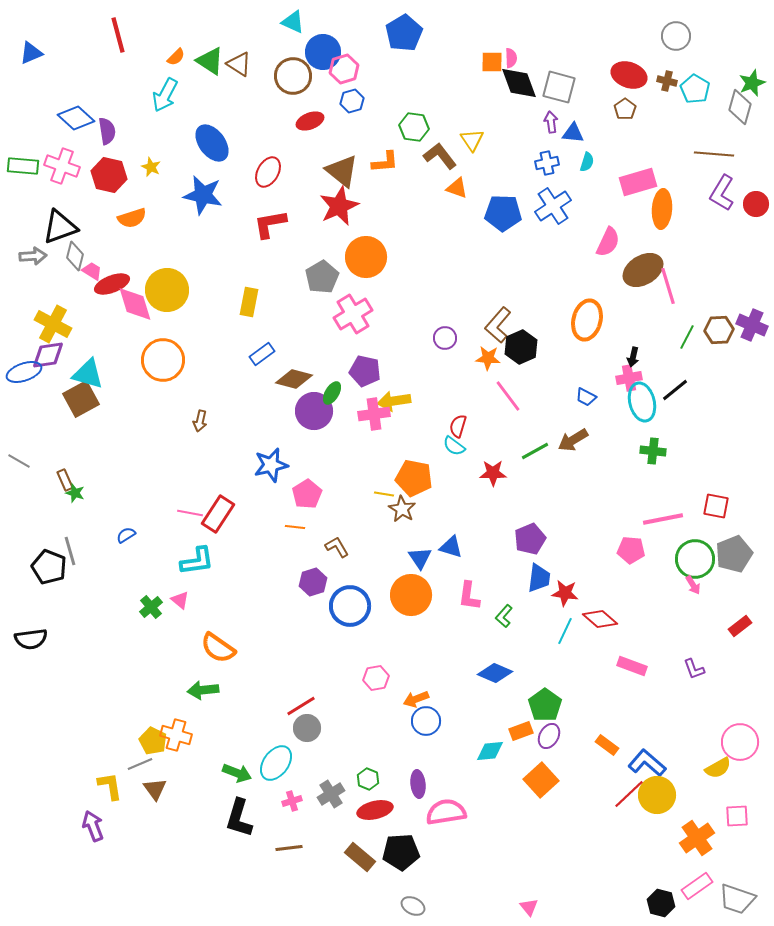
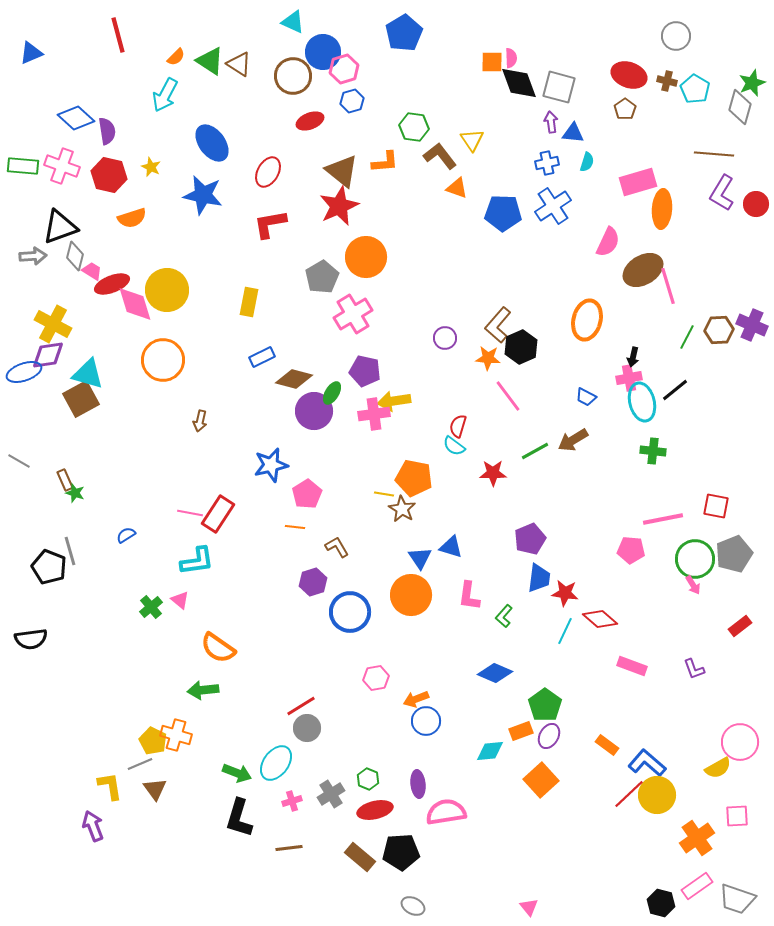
blue rectangle at (262, 354): moved 3 px down; rotated 10 degrees clockwise
blue circle at (350, 606): moved 6 px down
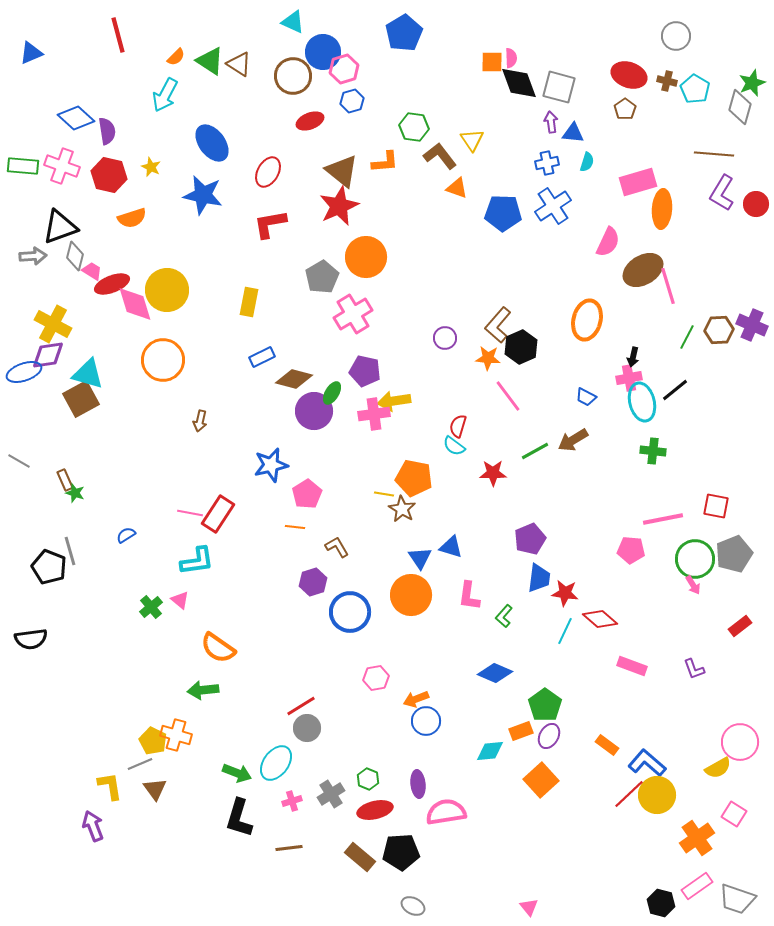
pink square at (737, 816): moved 3 px left, 2 px up; rotated 35 degrees clockwise
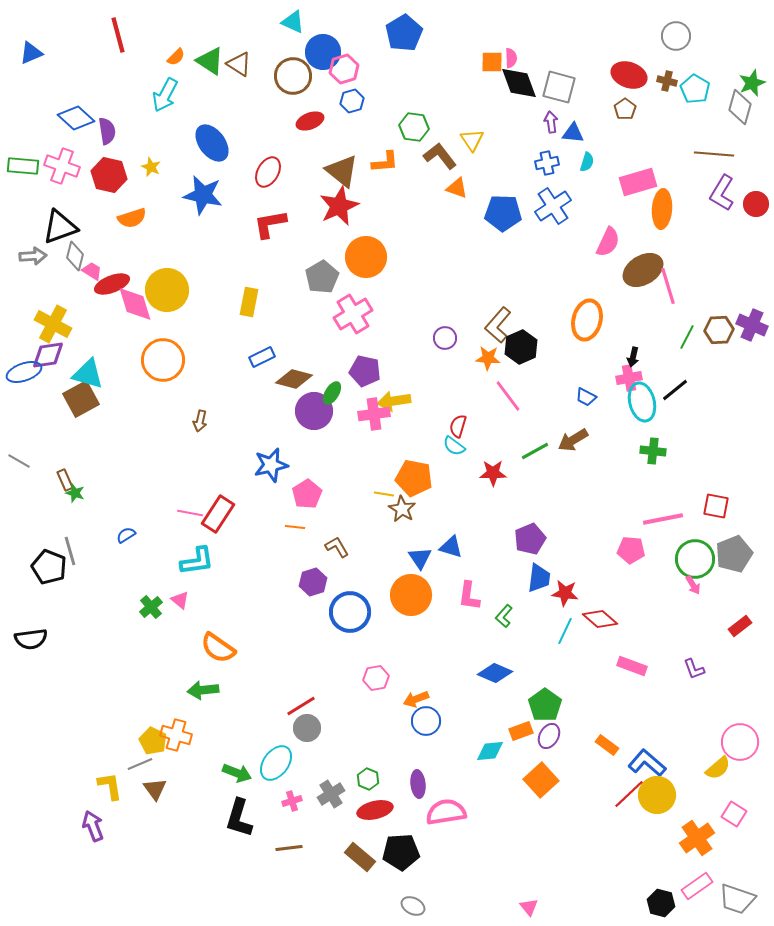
yellow semicircle at (718, 768): rotated 12 degrees counterclockwise
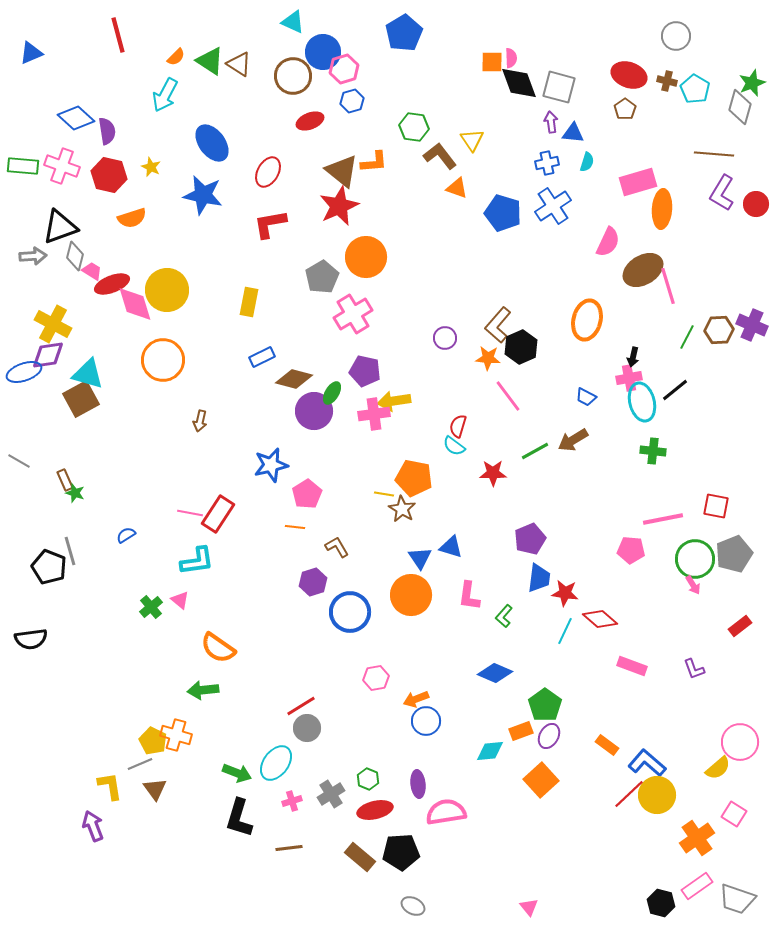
orange L-shape at (385, 162): moved 11 px left
blue pentagon at (503, 213): rotated 15 degrees clockwise
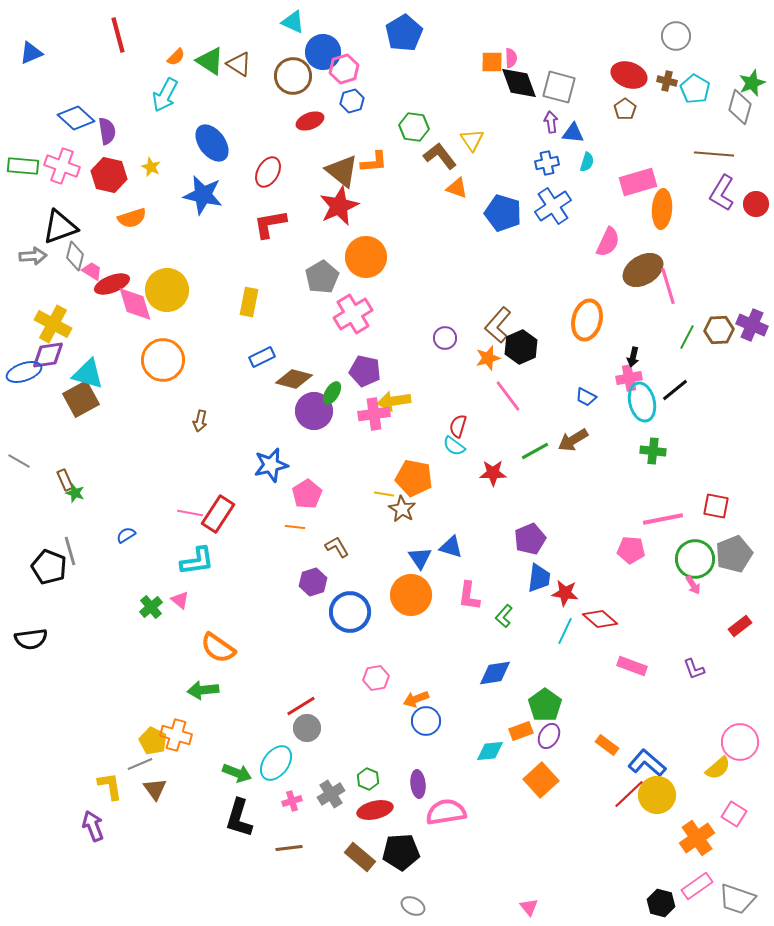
orange star at (488, 358): rotated 20 degrees counterclockwise
blue diamond at (495, 673): rotated 32 degrees counterclockwise
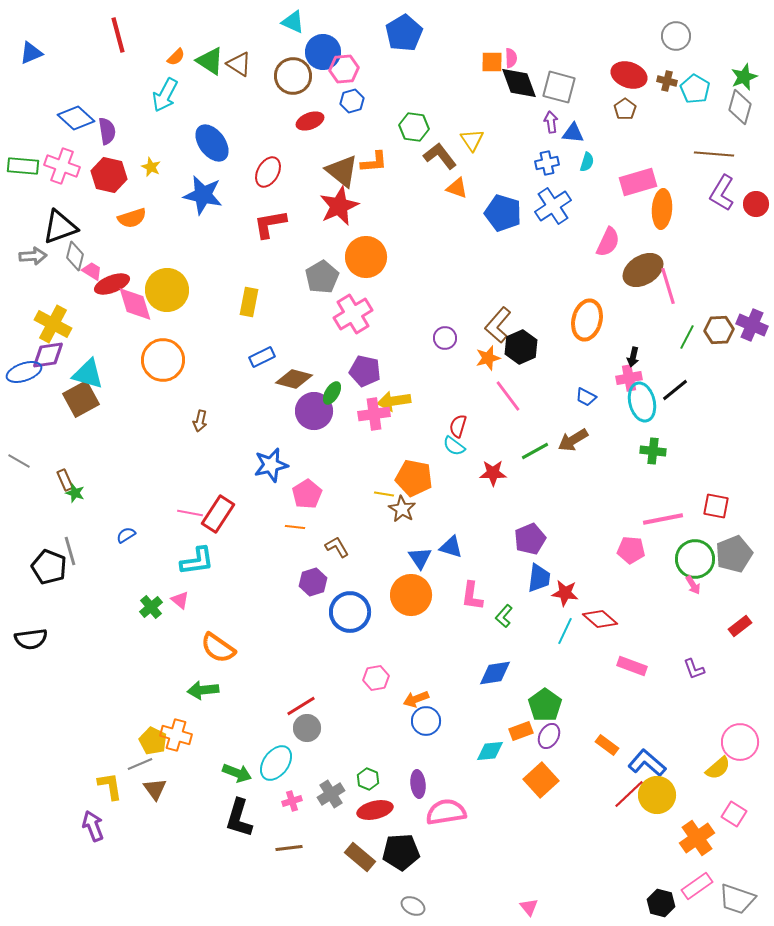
pink hexagon at (344, 69): rotated 12 degrees clockwise
green star at (752, 83): moved 8 px left, 6 px up
pink L-shape at (469, 596): moved 3 px right
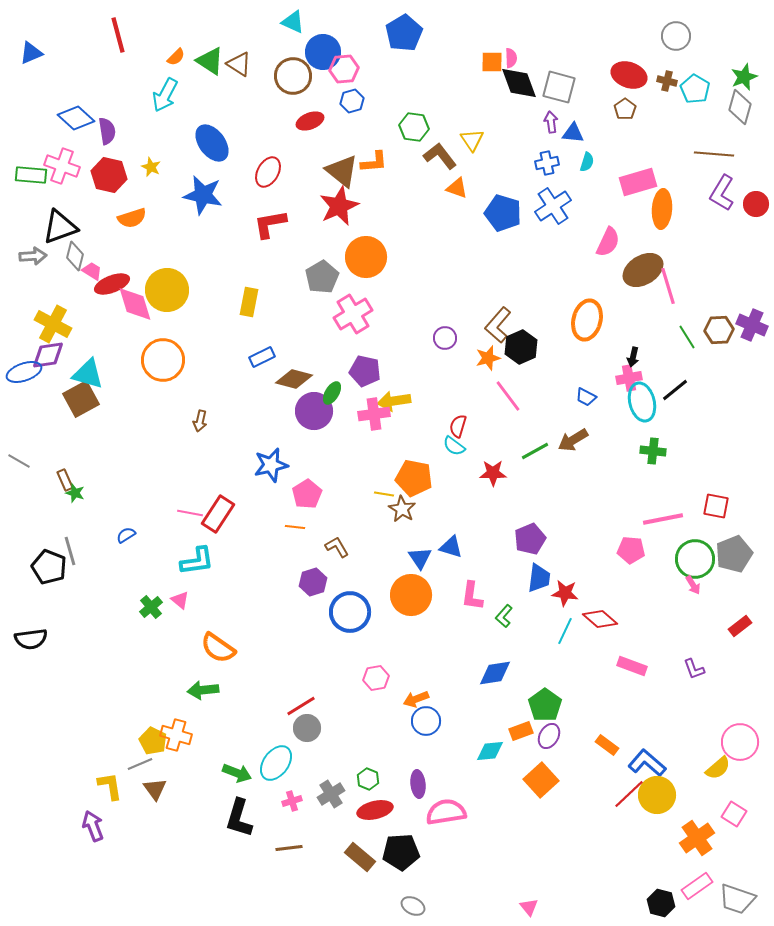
green rectangle at (23, 166): moved 8 px right, 9 px down
green line at (687, 337): rotated 60 degrees counterclockwise
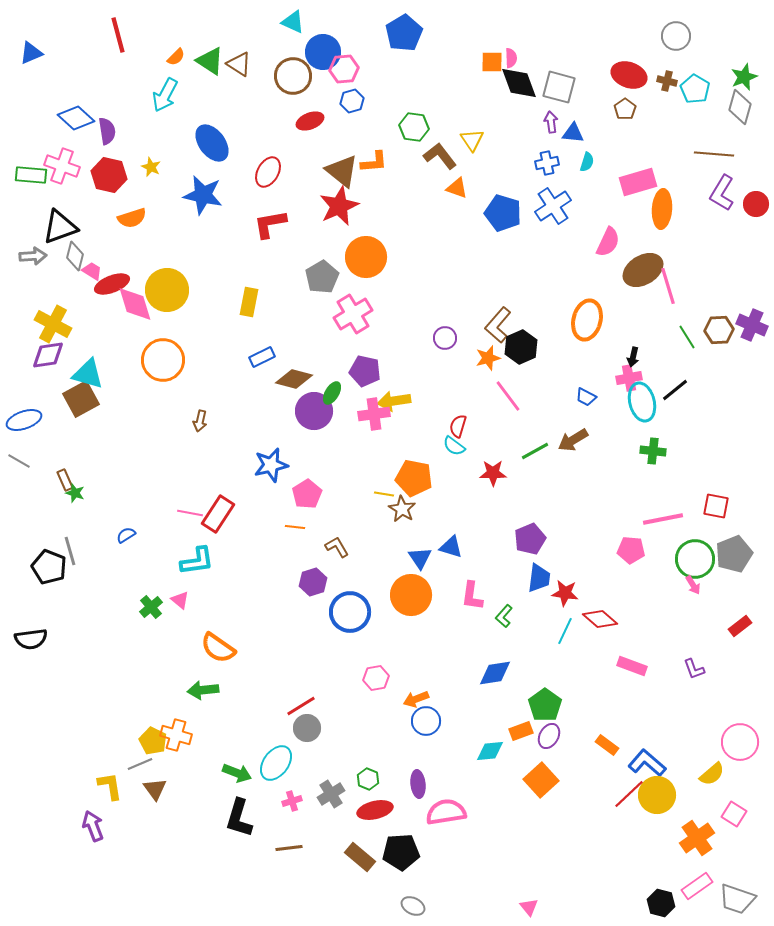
blue ellipse at (24, 372): moved 48 px down
yellow semicircle at (718, 768): moved 6 px left, 6 px down
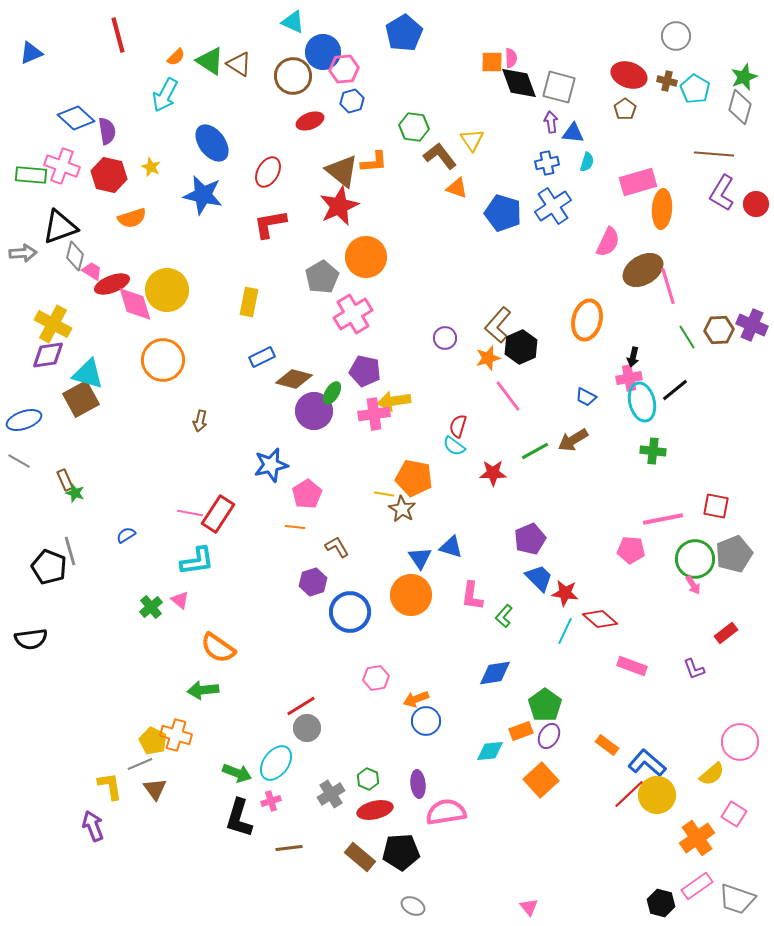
gray arrow at (33, 256): moved 10 px left, 3 px up
blue trapezoid at (539, 578): rotated 52 degrees counterclockwise
red rectangle at (740, 626): moved 14 px left, 7 px down
pink cross at (292, 801): moved 21 px left
